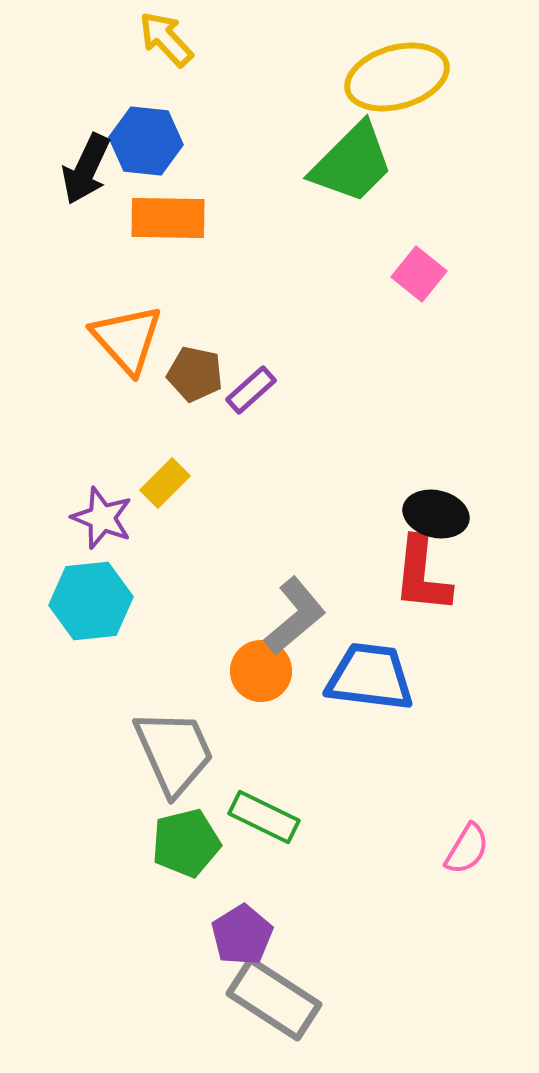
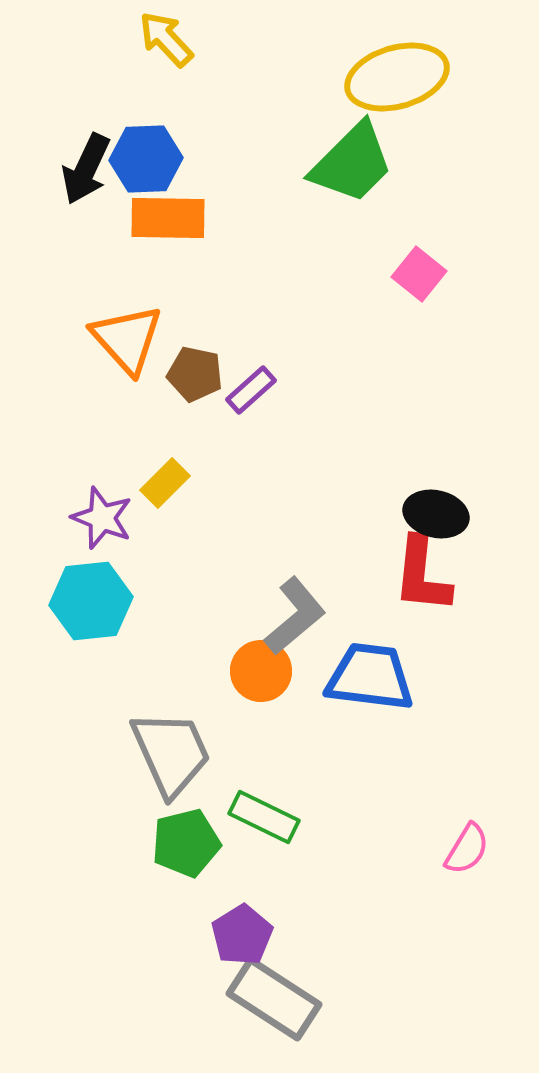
blue hexagon: moved 18 px down; rotated 8 degrees counterclockwise
gray trapezoid: moved 3 px left, 1 px down
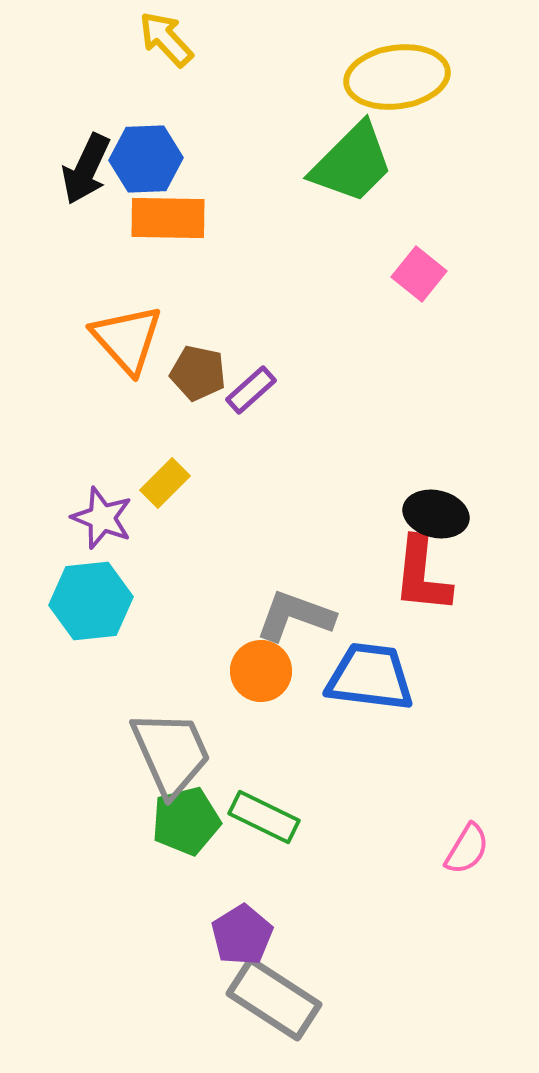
yellow ellipse: rotated 8 degrees clockwise
brown pentagon: moved 3 px right, 1 px up
gray L-shape: rotated 120 degrees counterclockwise
green pentagon: moved 22 px up
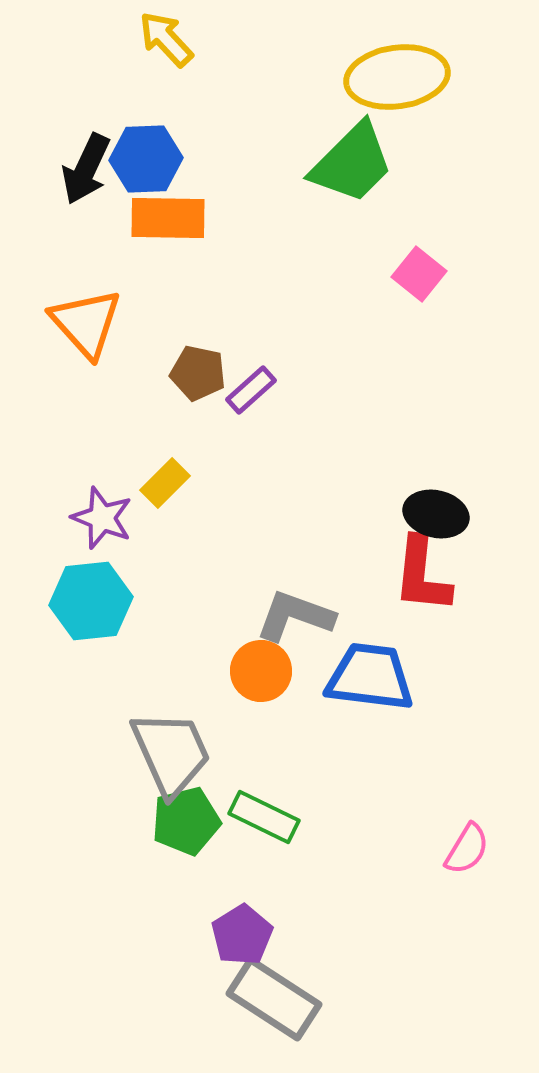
orange triangle: moved 41 px left, 16 px up
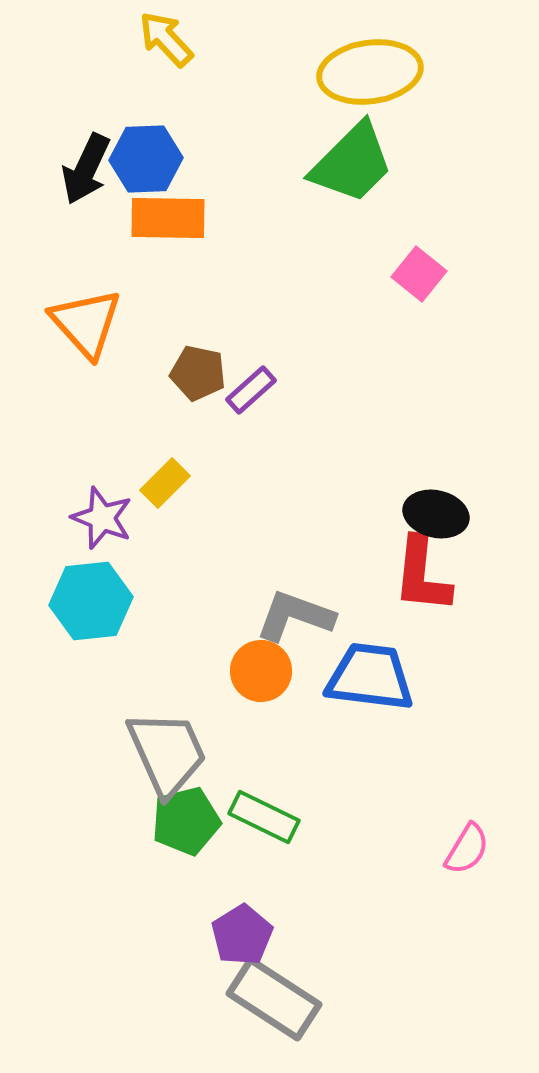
yellow ellipse: moved 27 px left, 5 px up
gray trapezoid: moved 4 px left
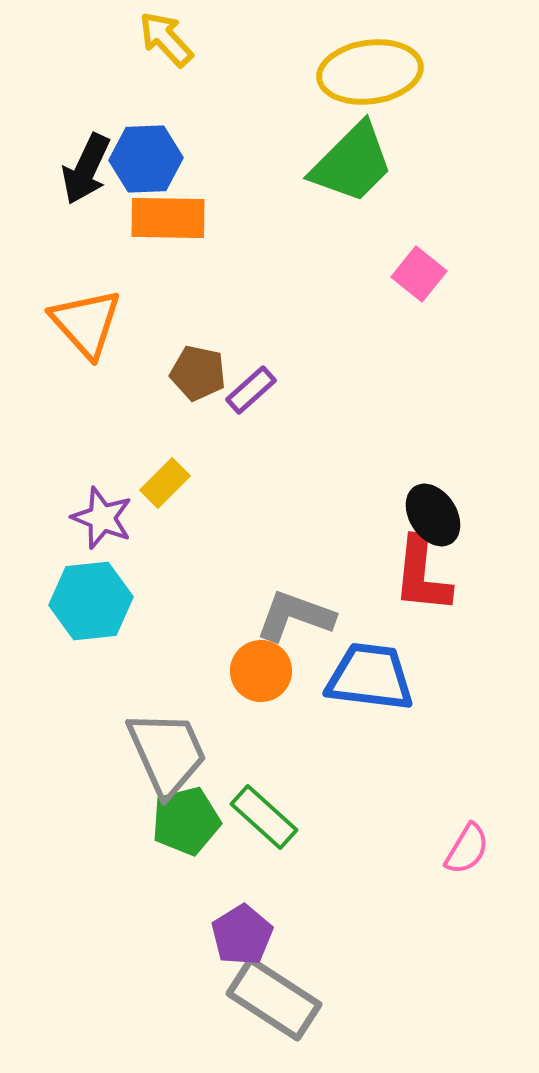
black ellipse: moved 3 px left, 1 px down; rotated 44 degrees clockwise
green rectangle: rotated 16 degrees clockwise
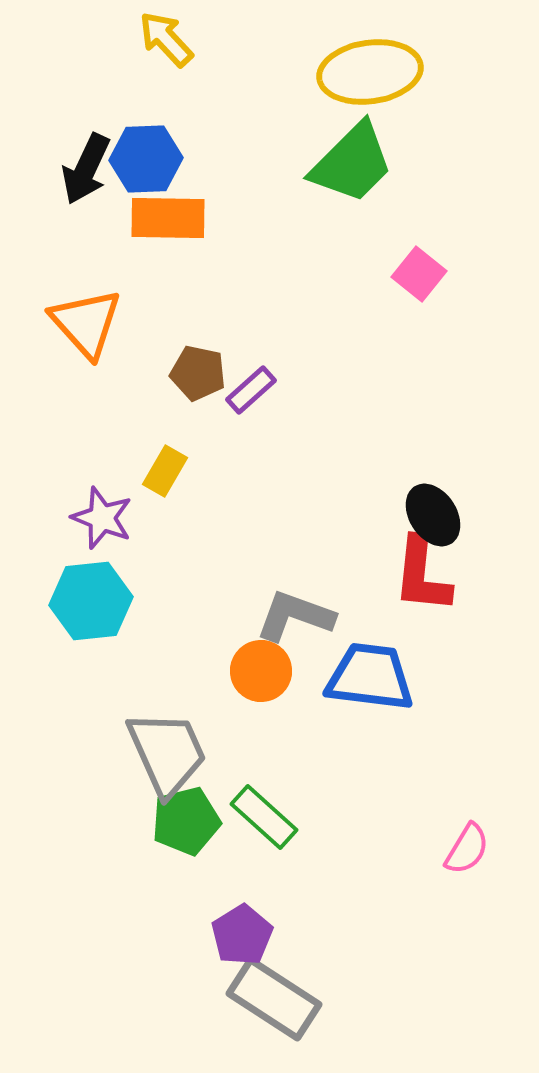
yellow rectangle: moved 12 px up; rotated 15 degrees counterclockwise
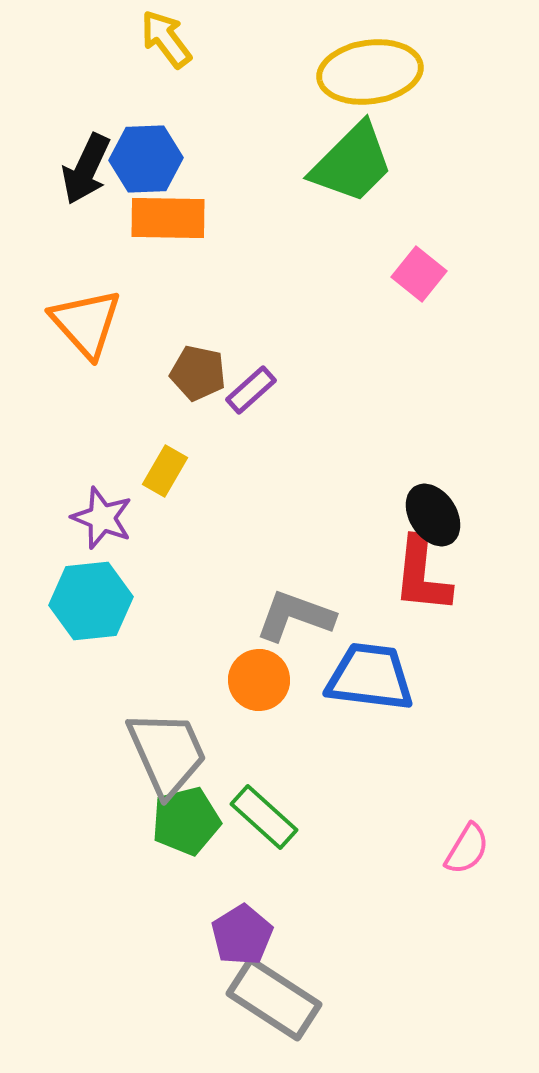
yellow arrow: rotated 6 degrees clockwise
orange circle: moved 2 px left, 9 px down
